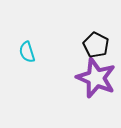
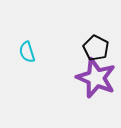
black pentagon: moved 3 px down
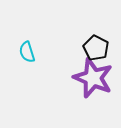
purple star: moved 3 px left
